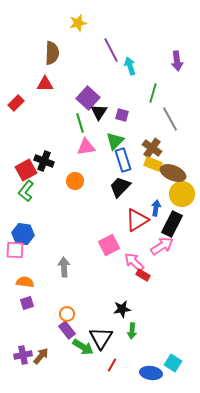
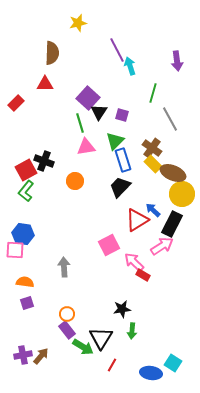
purple line at (111, 50): moved 6 px right
yellow rectangle at (153, 164): rotated 24 degrees clockwise
blue arrow at (156, 208): moved 3 px left, 2 px down; rotated 56 degrees counterclockwise
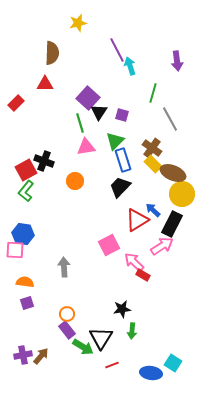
red line at (112, 365): rotated 40 degrees clockwise
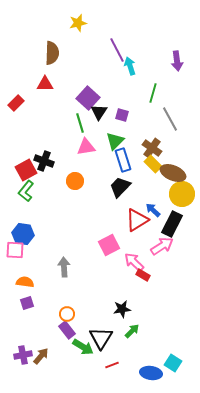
green arrow at (132, 331): rotated 140 degrees counterclockwise
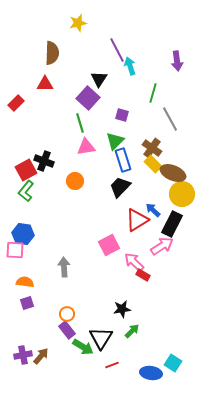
black triangle at (99, 112): moved 33 px up
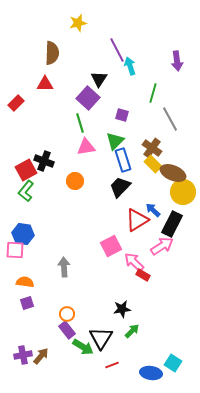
yellow circle at (182, 194): moved 1 px right, 2 px up
pink square at (109, 245): moved 2 px right, 1 px down
